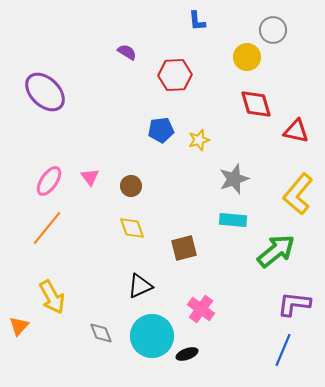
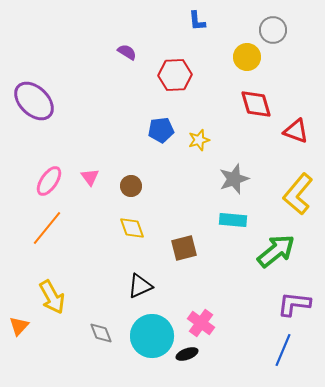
purple ellipse: moved 11 px left, 9 px down
red triangle: rotated 8 degrees clockwise
pink cross: moved 14 px down
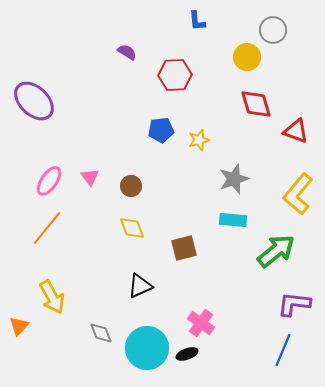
cyan circle: moved 5 px left, 12 px down
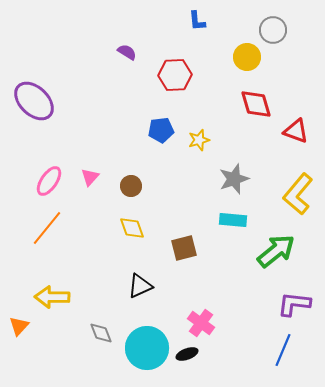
pink triangle: rotated 18 degrees clockwise
yellow arrow: rotated 120 degrees clockwise
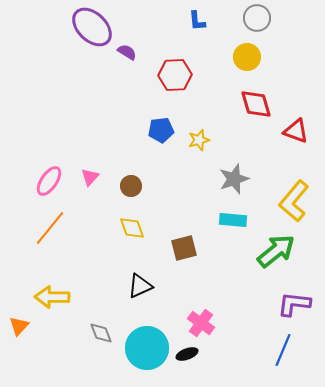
gray circle: moved 16 px left, 12 px up
purple ellipse: moved 58 px right, 74 px up
yellow L-shape: moved 4 px left, 7 px down
orange line: moved 3 px right
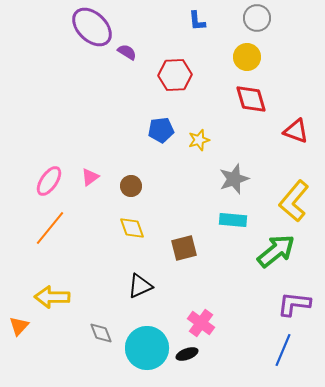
red diamond: moved 5 px left, 5 px up
pink triangle: rotated 12 degrees clockwise
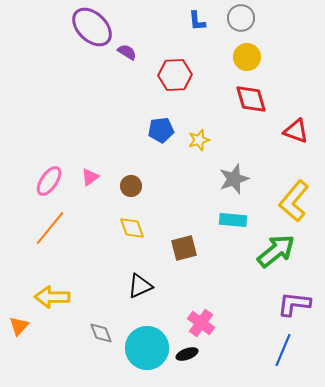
gray circle: moved 16 px left
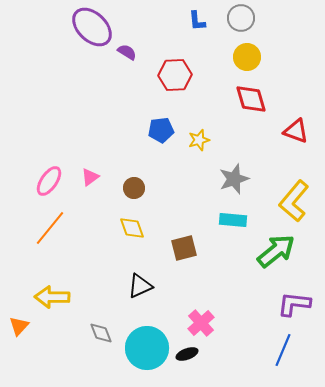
brown circle: moved 3 px right, 2 px down
pink cross: rotated 12 degrees clockwise
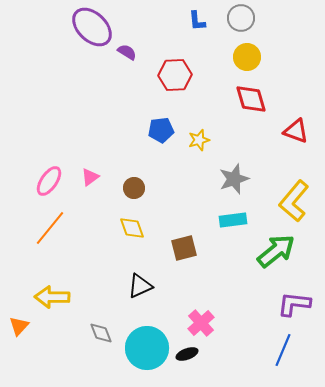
cyan rectangle: rotated 12 degrees counterclockwise
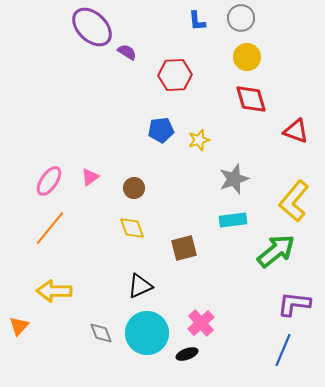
yellow arrow: moved 2 px right, 6 px up
cyan circle: moved 15 px up
